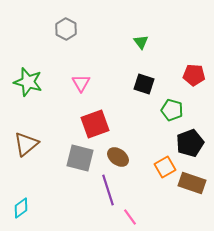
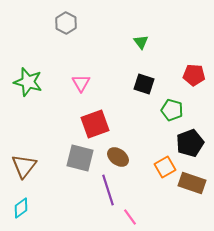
gray hexagon: moved 6 px up
brown triangle: moved 2 px left, 22 px down; rotated 12 degrees counterclockwise
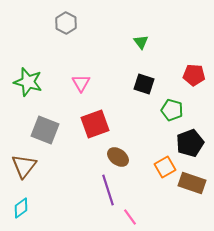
gray square: moved 35 px left, 28 px up; rotated 8 degrees clockwise
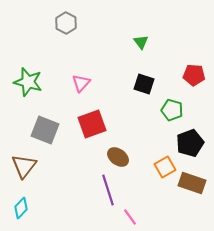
pink triangle: rotated 12 degrees clockwise
red square: moved 3 px left
cyan diamond: rotated 10 degrees counterclockwise
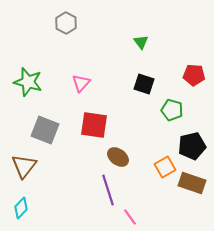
red square: moved 2 px right, 1 px down; rotated 28 degrees clockwise
black pentagon: moved 2 px right, 3 px down; rotated 8 degrees clockwise
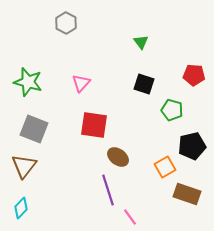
gray square: moved 11 px left, 1 px up
brown rectangle: moved 5 px left, 11 px down
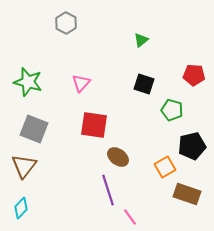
green triangle: moved 2 px up; rotated 28 degrees clockwise
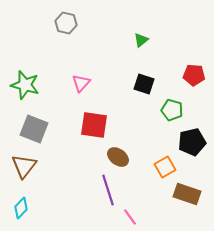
gray hexagon: rotated 15 degrees counterclockwise
green star: moved 3 px left, 3 px down
black pentagon: moved 4 px up
